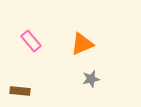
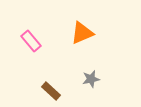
orange triangle: moved 11 px up
brown rectangle: moved 31 px right; rotated 36 degrees clockwise
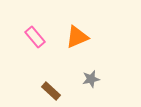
orange triangle: moved 5 px left, 4 px down
pink rectangle: moved 4 px right, 4 px up
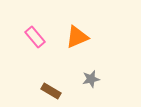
brown rectangle: rotated 12 degrees counterclockwise
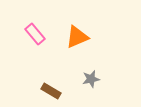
pink rectangle: moved 3 px up
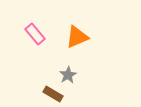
gray star: moved 23 px left, 4 px up; rotated 18 degrees counterclockwise
brown rectangle: moved 2 px right, 3 px down
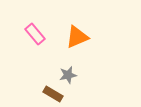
gray star: rotated 18 degrees clockwise
